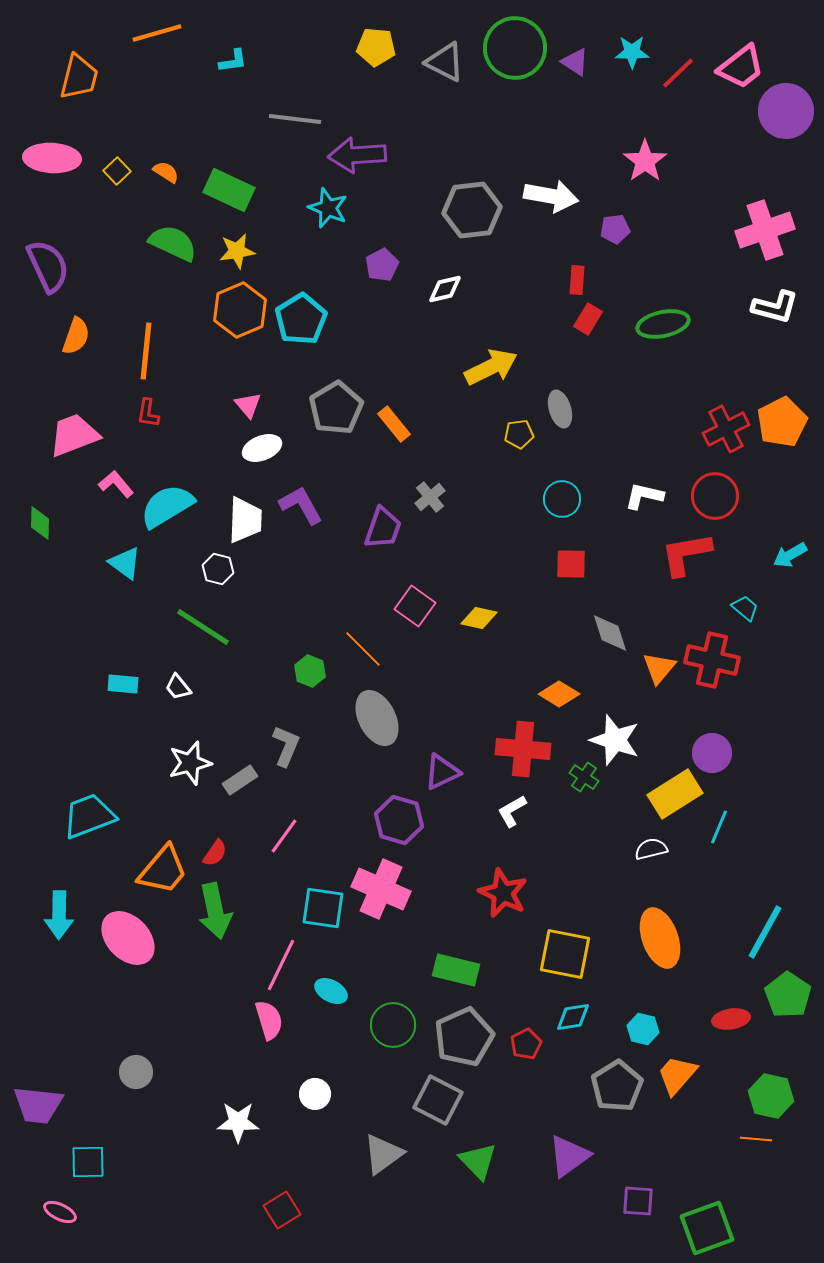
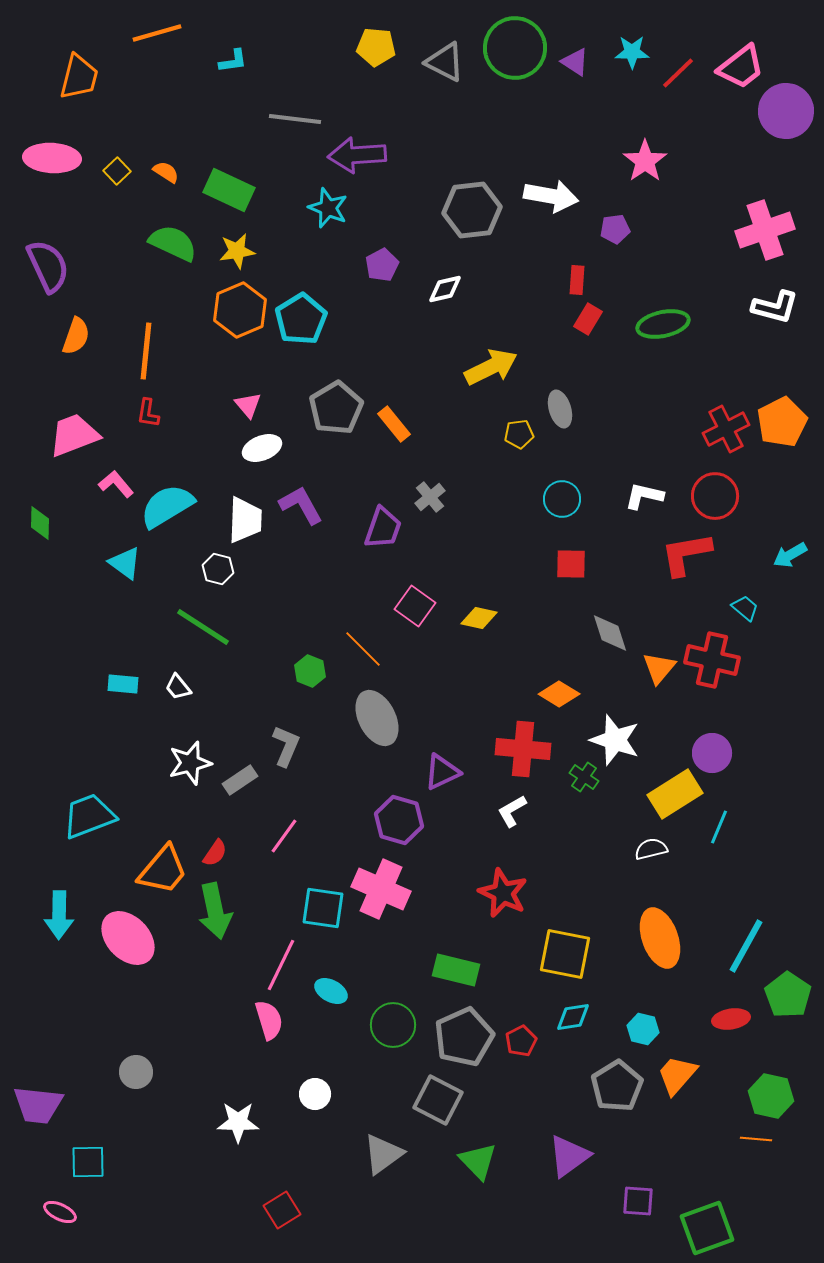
cyan line at (765, 932): moved 19 px left, 14 px down
red pentagon at (526, 1044): moved 5 px left, 3 px up
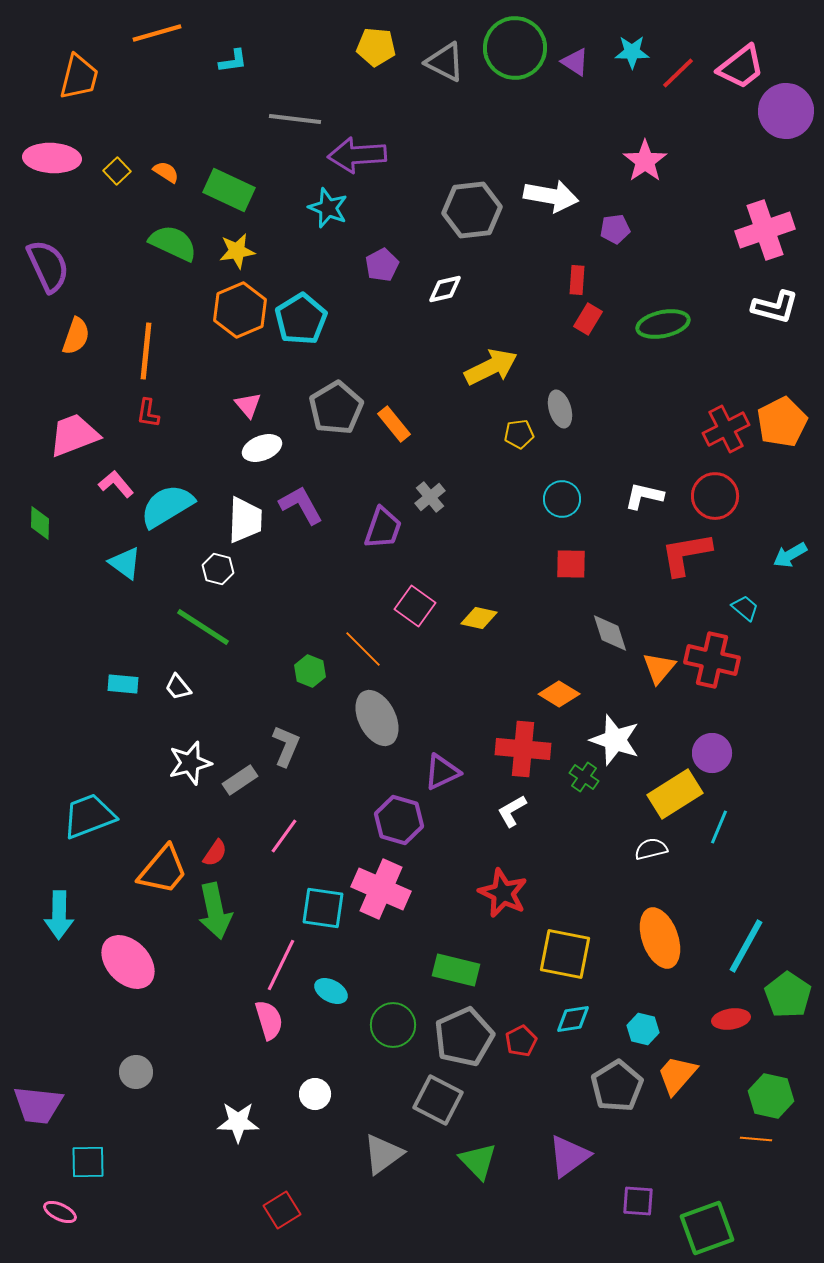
pink ellipse at (128, 938): moved 24 px down
cyan diamond at (573, 1017): moved 2 px down
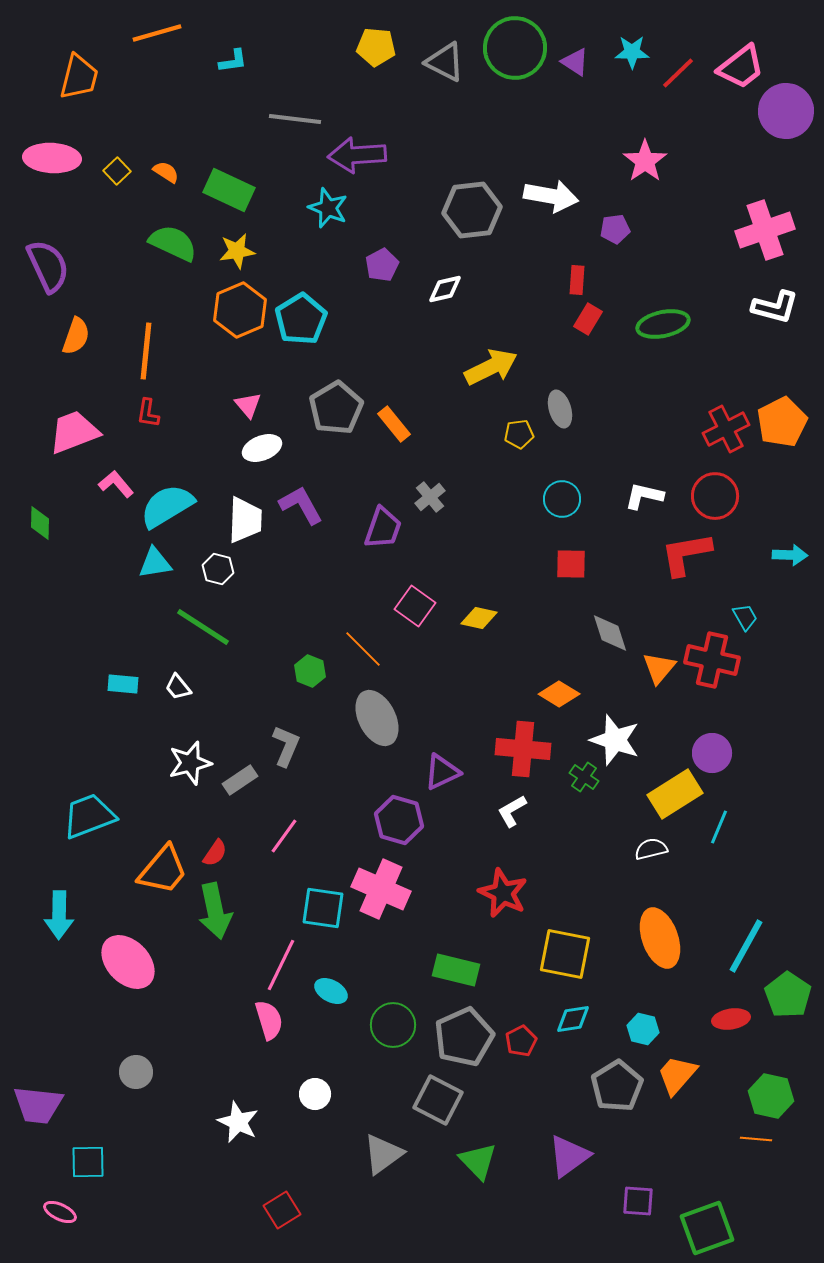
pink trapezoid at (74, 435): moved 3 px up
cyan arrow at (790, 555): rotated 148 degrees counterclockwise
cyan triangle at (125, 563): moved 30 px right; rotated 45 degrees counterclockwise
cyan trapezoid at (745, 608): moved 9 px down; rotated 20 degrees clockwise
white star at (238, 1122): rotated 24 degrees clockwise
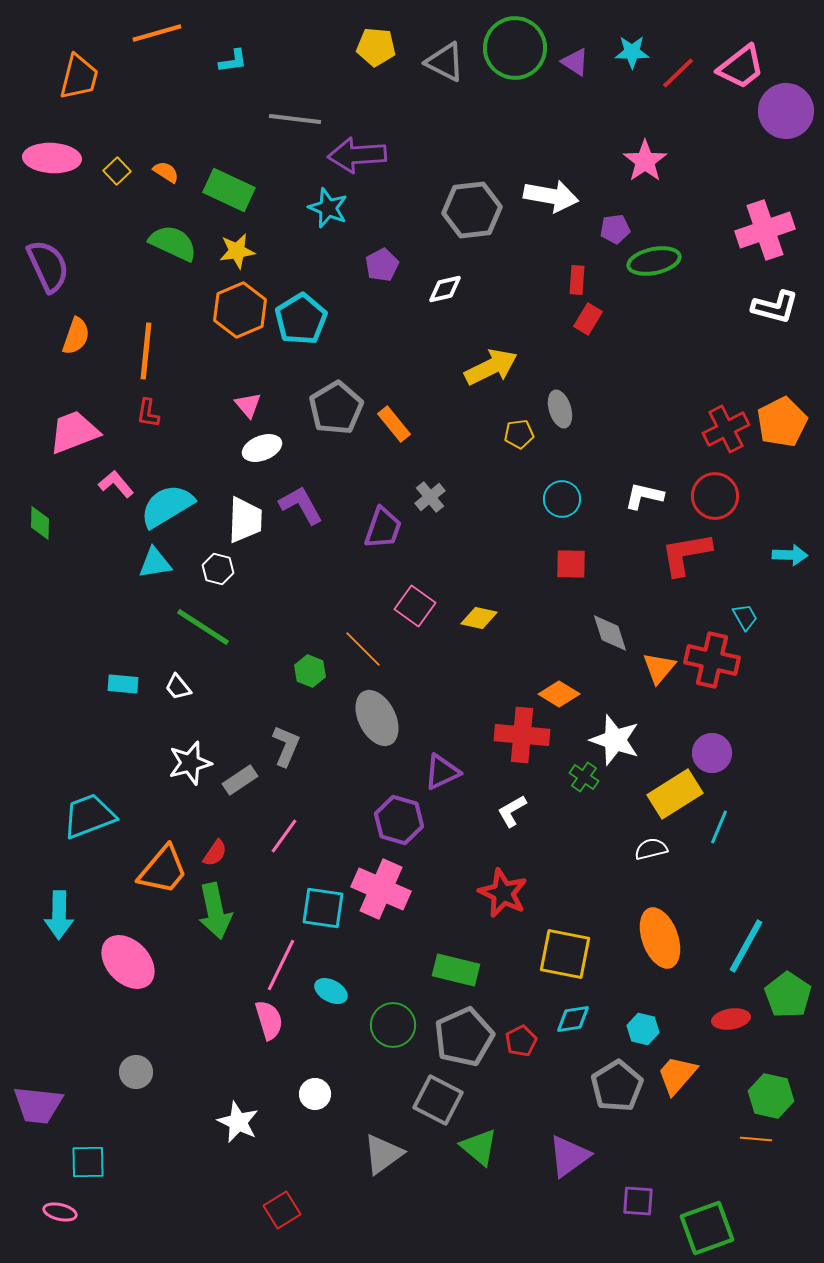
green ellipse at (663, 324): moved 9 px left, 63 px up
red cross at (523, 749): moved 1 px left, 14 px up
green triangle at (478, 1161): moved 1 px right, 14 px up; rotated 6 degrees counterclockwise
pink ellipse at (60, 1212): rotated 12 degrees counterclockwise
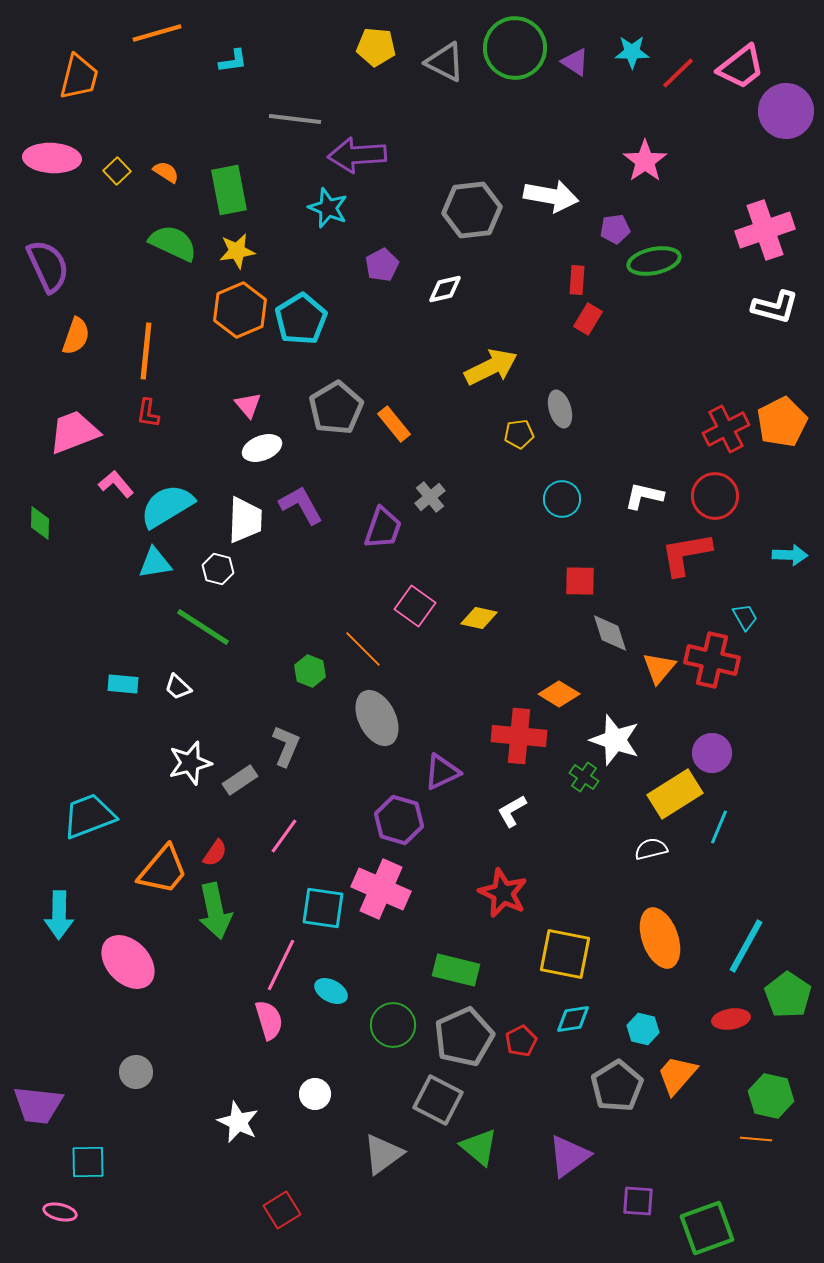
green rectangle at (229, 190): rotated 54 degrees clockwise
red square at (571, 564): moved 9 px right, 17 px down
white trapezoid at (178, 687): rotated 8 degrees counterclockwise
red cross at (522, 735): moved 3 px left, 1 px down
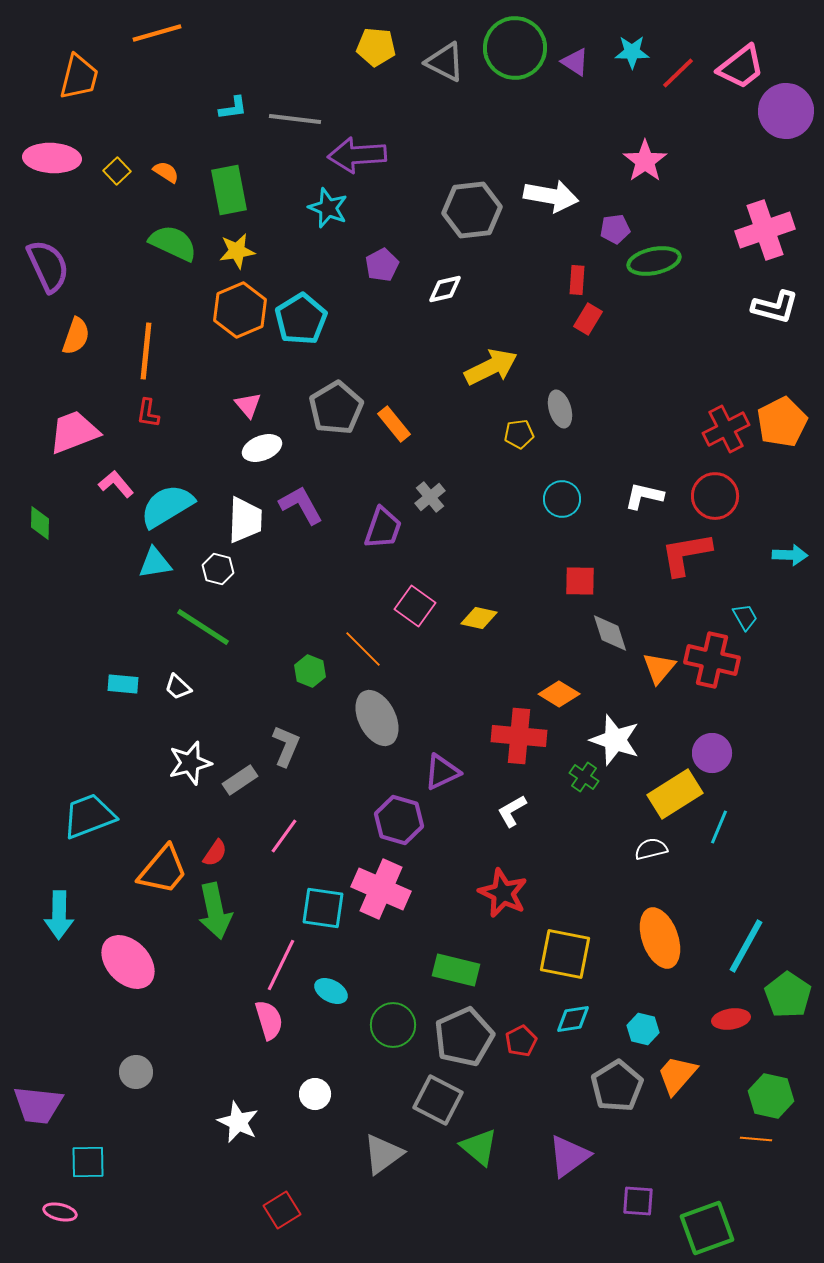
cyan L-shape at (233, 61): moved 47 px down
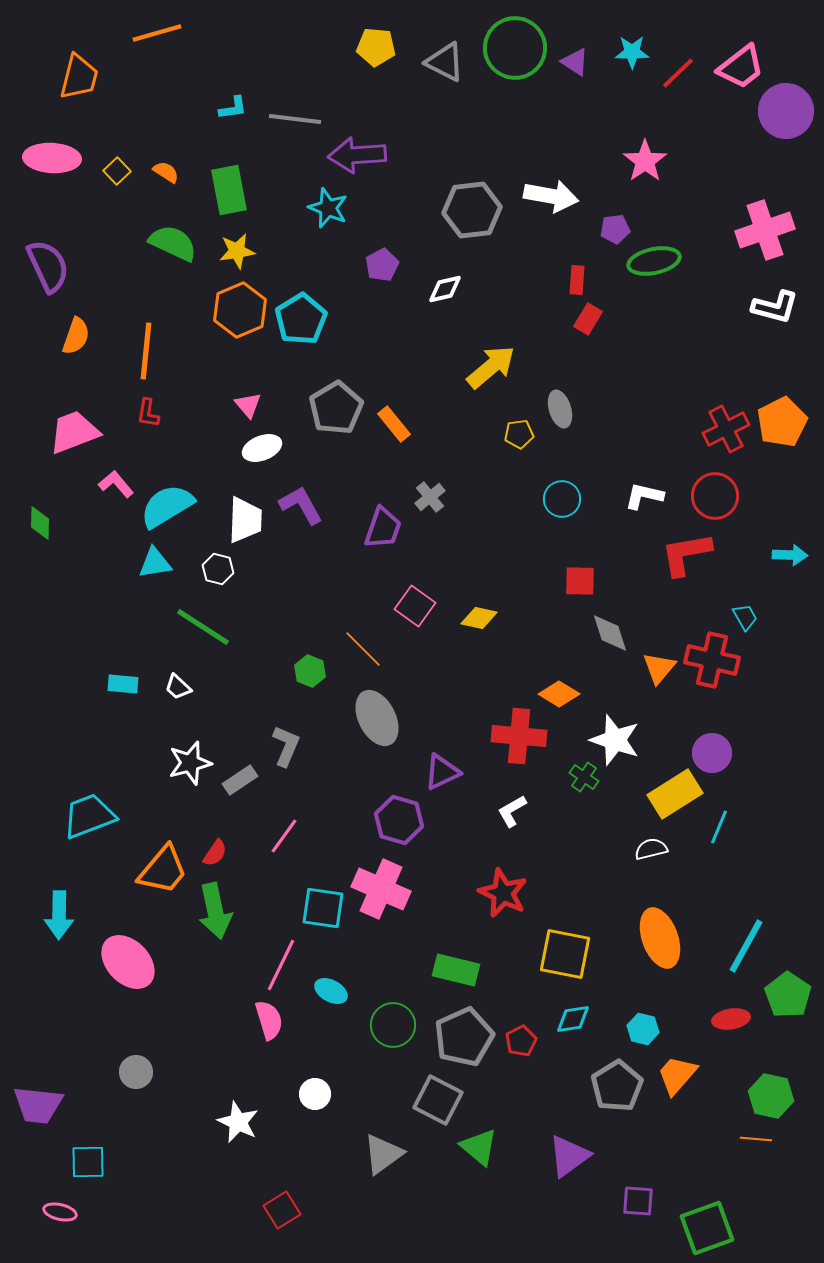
yellow arrow at (491, 367): rotated 14 degrees counterclockwise
